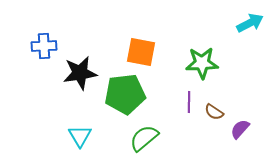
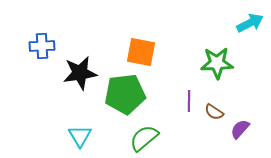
blue cross: moved 2 px left
green star: moved 15 px right
purple line: moved 1 px up
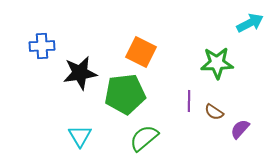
orange square: rotated 16 degrees clockwise
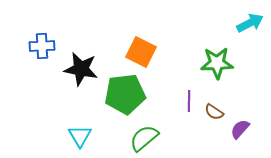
black star: moved 1 px right, 4 px up; rotated 20 degrees clockwise
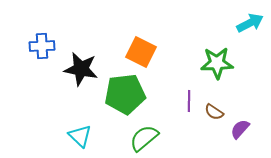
cyan triangle: rotated 15 degrees counterclockwise
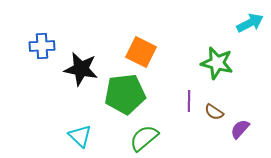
green star: rotated 16 degrees clockwise
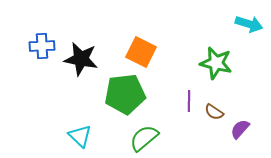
cyan arrow: moved 1 px left, 1 px down; rotated 44 degrees clockwise
green star: moved 1 px left
black star: moved 10 px up
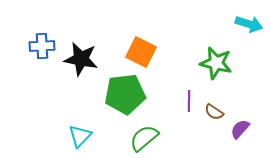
cyan triangle: rotated 30 degrees clockwise
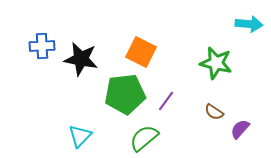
cyan arrow: rotated 12 degrees counterclockwise
purple line: moved 23 px left; rotated 35 degrees clockwise
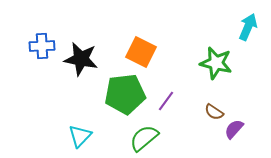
cyan arrow: moved 1 px left, 3 px down; rotated 72 degrees counterclockwise
purple semicircle: moved 6 px left
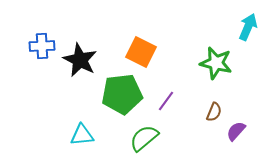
black star: moved 1 px left, 1 px down; rotated 16 degrees clockwise
green pentagon: moved 3 px left
brown semicircle: rotated 102 degrees counterclockwise
purple semicircle: moved 2 px right, 2 px down
cyan triangle: moved 2 px right, 1 px up; rotated 40 degrees clockwise
